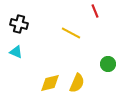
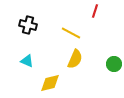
red line: rotated 40 degrees clockwise
black cross: moved 9 px right, 1 px down
cyan triangle: moved 11 px right, 9 px down
green circle: moved 6 px right
yellow semicircle: moved 2 px left, 24 px up
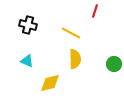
yellow semicircle: rotated 24 degrees counterclockwise
